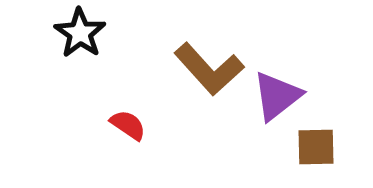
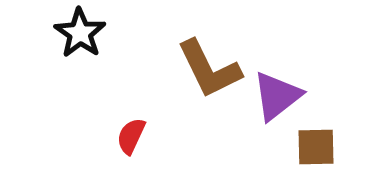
brown L-shape: rotated 16 degrees clockwise
red semicircle: moved 3 px right, 11 px down; rotated 99 degrees counterclockwise
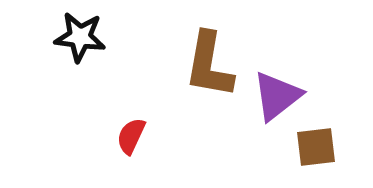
black star: moved 4 px down; rotated 27 degrees counterclockwise
brown L-shape: moved 4 px up; rotated 36 degrees clockwise
brown square: rotated 6 degrees counterclockwise
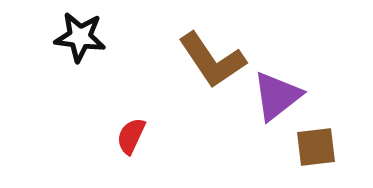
brown L-shape: moved 3 px right, 5 px up; rotated 44 degrees counterclockwise
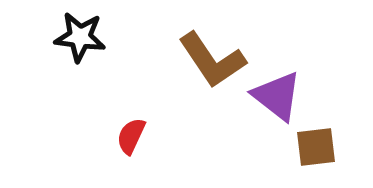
purple triangle: rotated 44 degrees counterclockwise
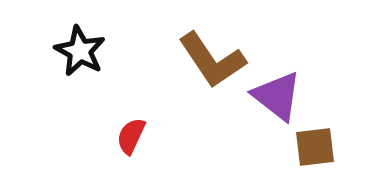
black star: moved 14 px down; rotated 21 degrees clockwise
brown square: moved 1 px left
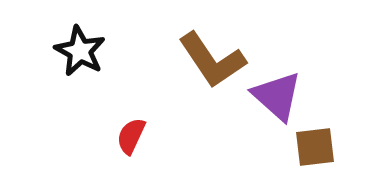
purple triangle: rotated 4 degrees clockwise
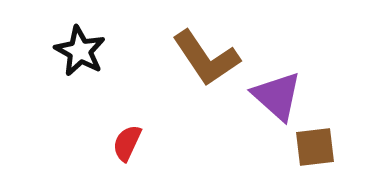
brown L-shape: moved 6 px left, 2 px up
red semicircle: moved 4 px left, 7 px down
